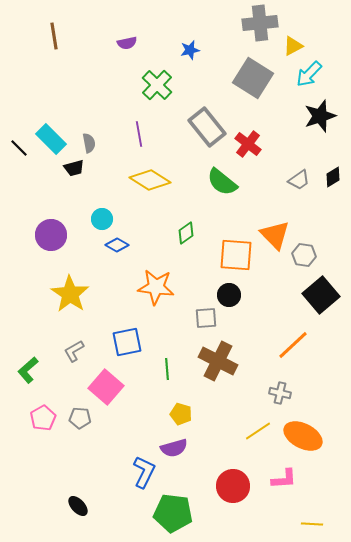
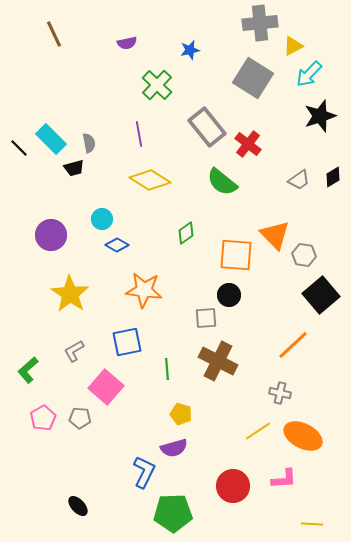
brown line at (54, 36): moved 2 px up; rotated 16 degrees counterclockwise
orange star at (156, 287): moved 12 px left, 3 px down
green pentagon at (173, 513): rotated 9 degrees counterclockwise
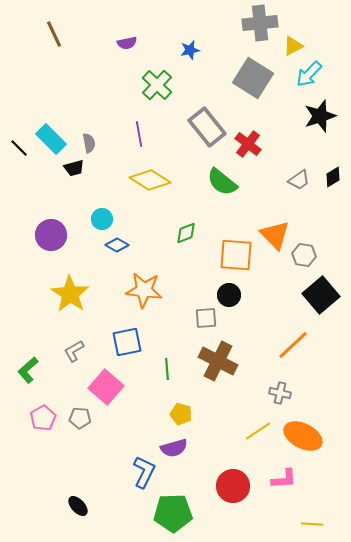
green diamond at (186, 233): rotated 15 degrees clockwise
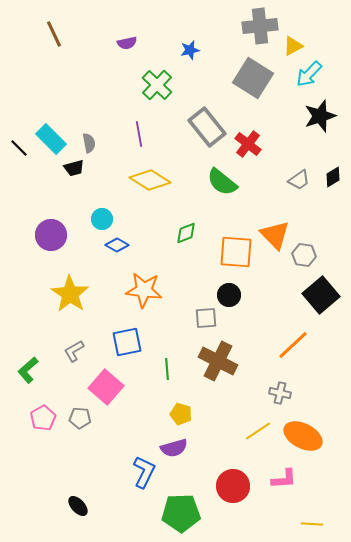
gray cross at (260, 23): moved 3 px down
orange square at (236, 255): moved 3 px up
green pentagon at (173, 513): moved 8 px right
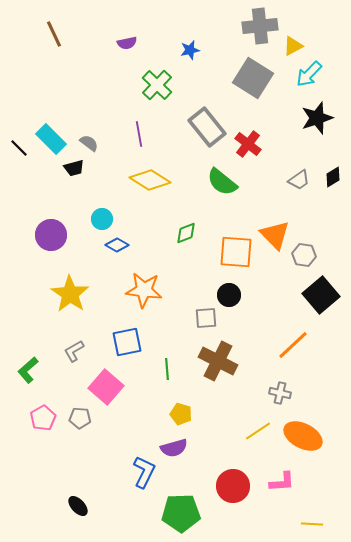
black star at (320, 116): moved 3 px left, 2 px down
gray semicircle at (89, 143): rotated 42 degrees counterclockwise
pink L-shape at (284, 479): moved 2 px left, 3 px down
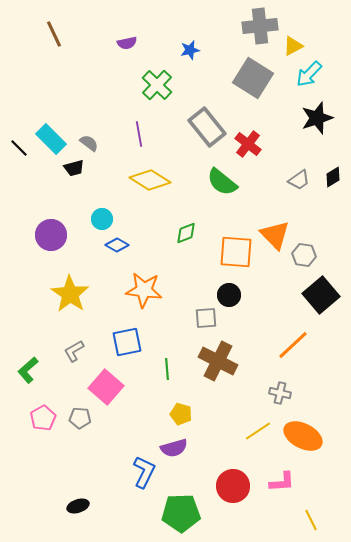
black ellipse at (78, 506): rotated 65 degrees counterclockwise
yellow line at (312, 524): moved 1 px left, 4 px up; rotated 60 degrees clockwise
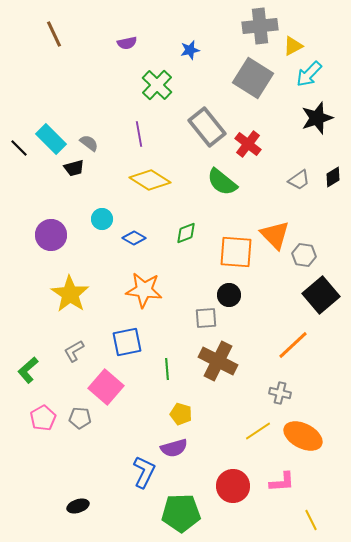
blue diamond at (117, 245): moved 17 px right, 7 px up
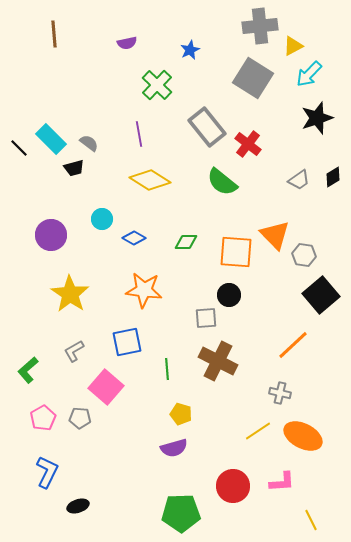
brown line at (54, 34): rotated 20 degrees clockwise
blue star at (190, 50): rotated 12 degrees counterclockwise
green diamond at (186, 233): moved 9 px down; rotated 20 degrees clockwise
blue L-shape at (144, 472): moved 97 px left
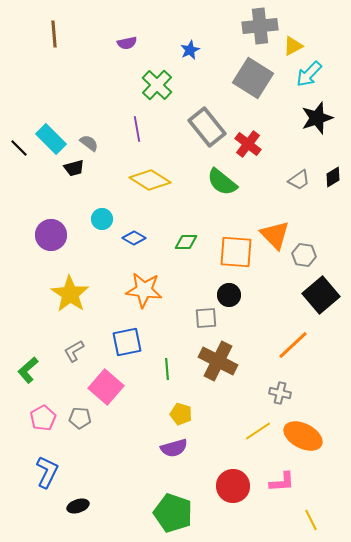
purple line at (139, 134): moved 2 px left, 5 px up
green pentagon at (181, 513): moved 8 px left; rotated 21 degrees clockwise
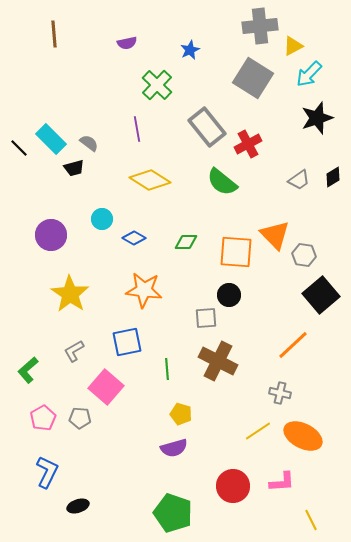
red cross at (248, 144): rotated 24 degrees clockwise
